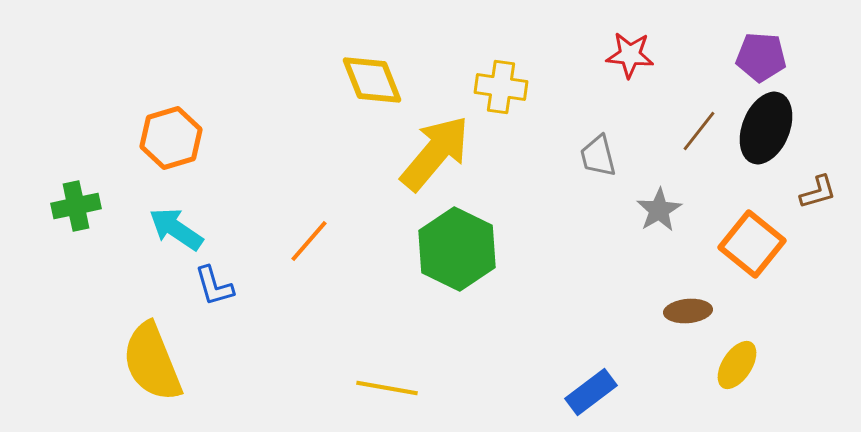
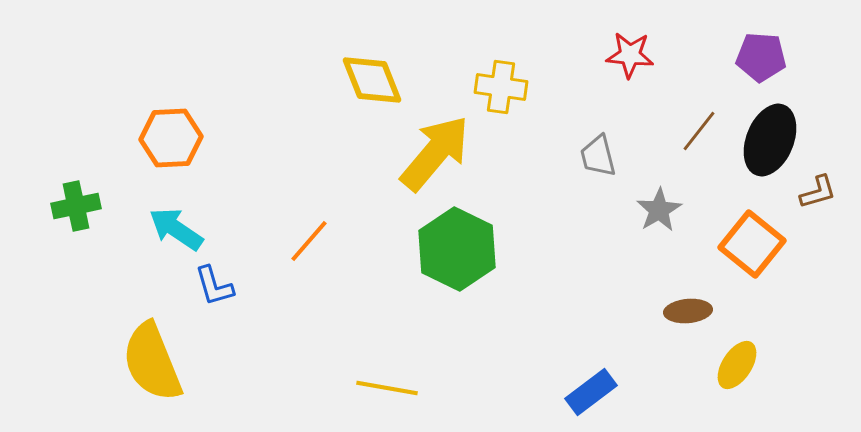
black ellipse: moved 4 px right, 12 px down
orange hexagon: rotated 14 degrees clockwise
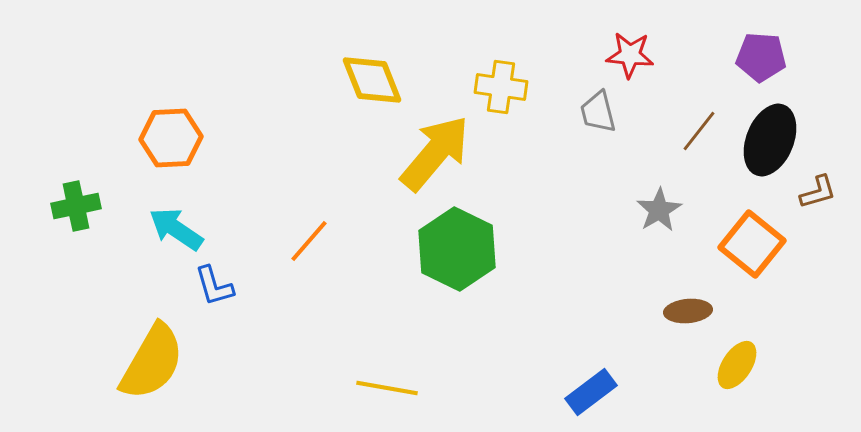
gray trapezoid: moved 44 px up
yellow semicircle: rotated 128 degrees counterclockwise
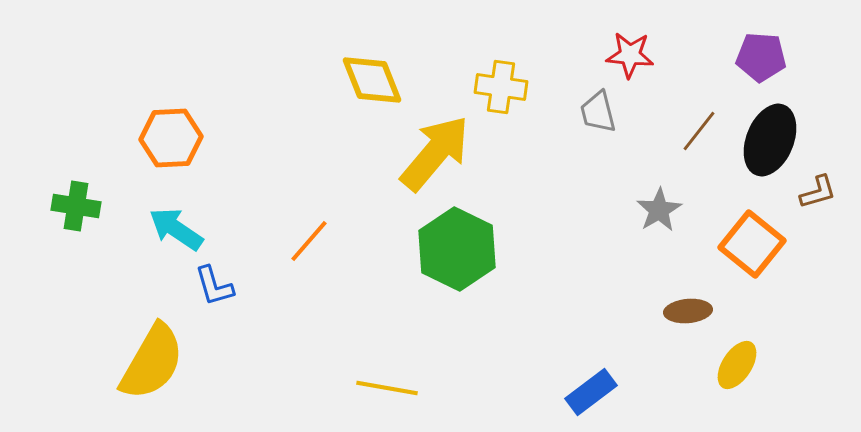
green cross: rotated 21 degrees clockwise
